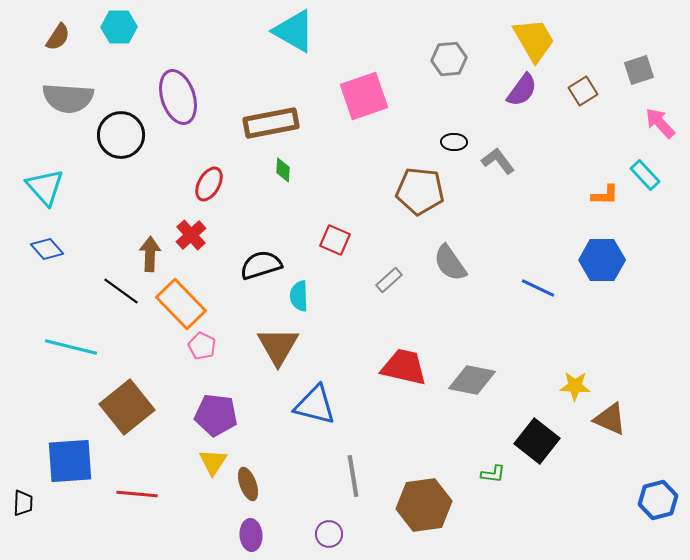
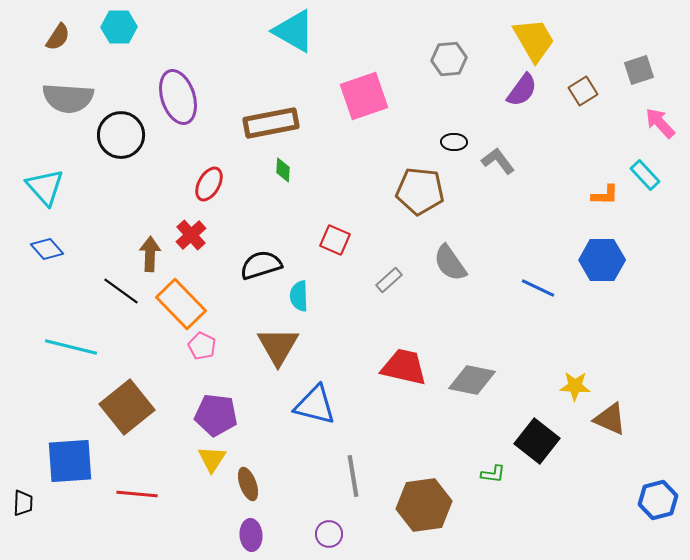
yellow triangle at (213, 462): moved 1 px left, 3 px up
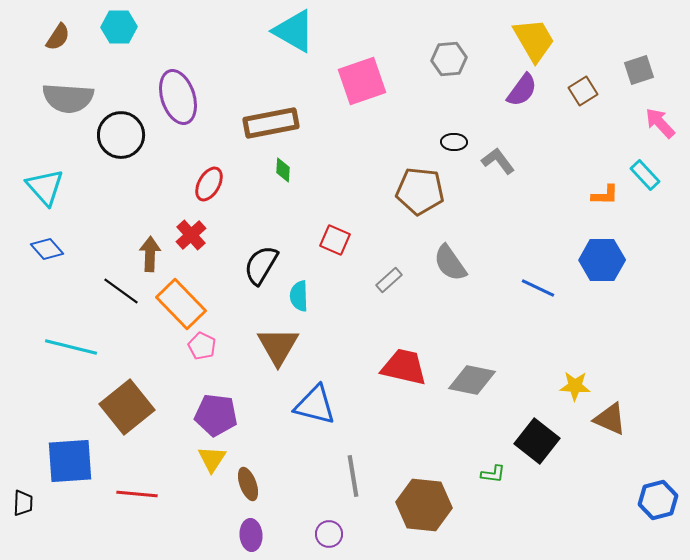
pink square at (364, 96): moved 2 px left, 15 px up
black semicircle at (261, 265): rotated 42 degrees counterclockwise
brown hexagon at (424, 505): rotated 14 degrees clockwise
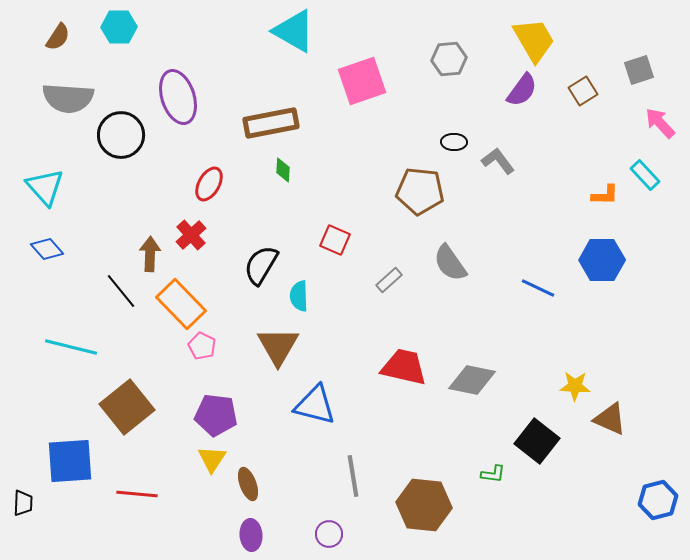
black line at (121, 291): rotated 15 degrees clockwise
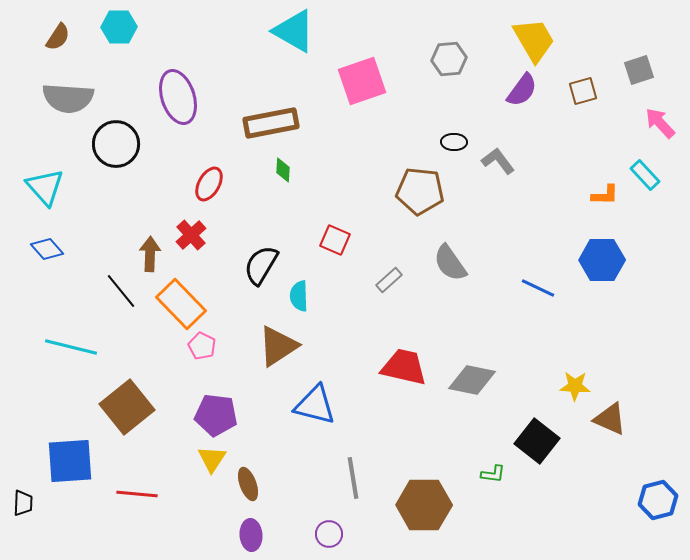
brown square at (583, 91): rotated 16 degrees clockwise
black circle at (121, 135): moved 5 px left, 9 px down
brown triangle at (278, 346): rotated 27 degrees clockwise
gray line at (353, 476): moved 2 px down
brown hexagon at (424, 505): rotated 6 degrees counterclockwise
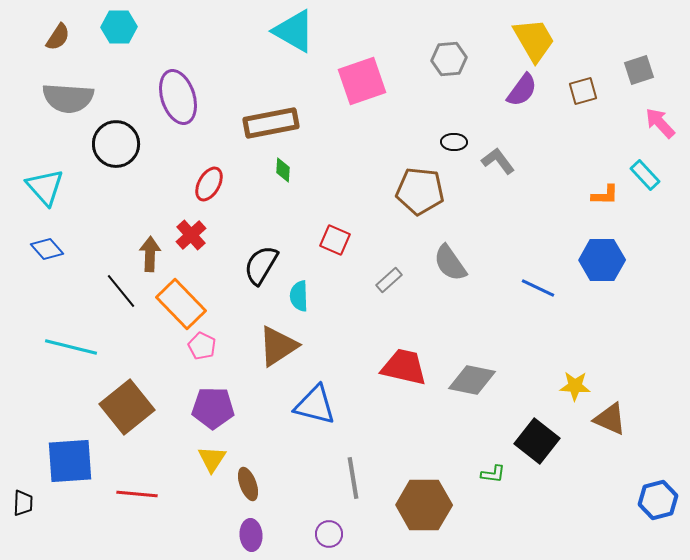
purple pentagon at (216, 415): moved 3 px left, 7 px up; rotated 6 degrees counterclockwise
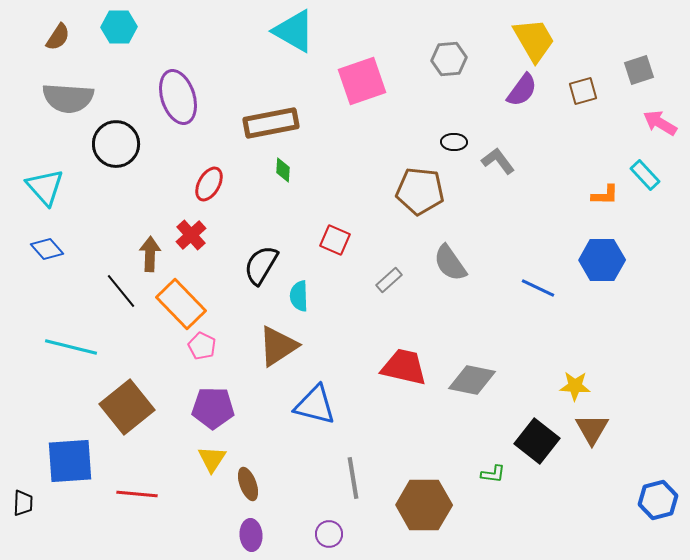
pink arrow at (660, 123): rotated 16 degrees counterclockwise
brown triangle at (610, 419): moved 18 px left, 10 px down; rotated 36 degrees clockwise
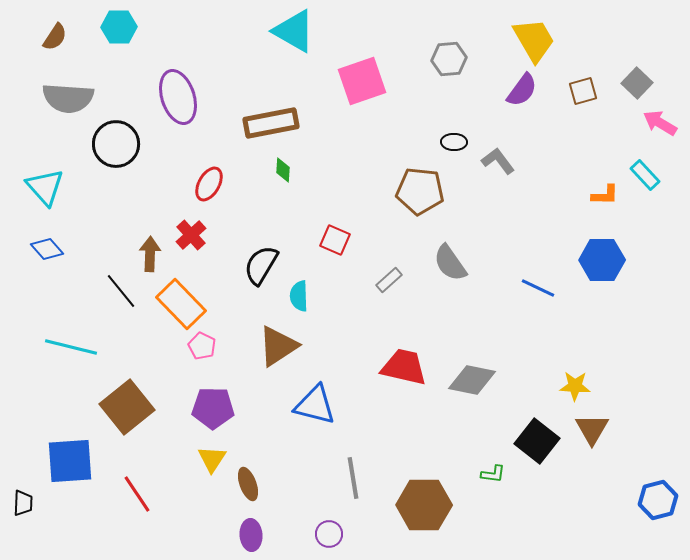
brown semicircle at (58, 37): moved 3 px left
gray square at (639, 70): moved 2 px left, 13 px down; rotated 28 degrees counterclockwise
red line at (137, 494): rotated 51 degrees clockwise
